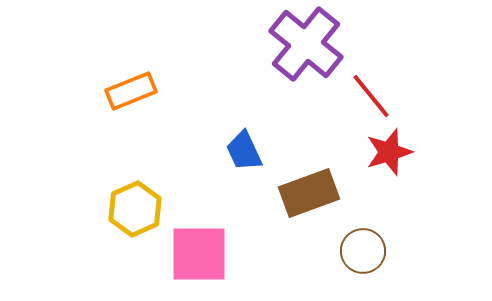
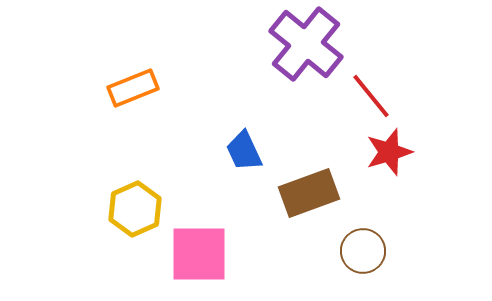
orange rectangle: moved 2 px right, 3 px up
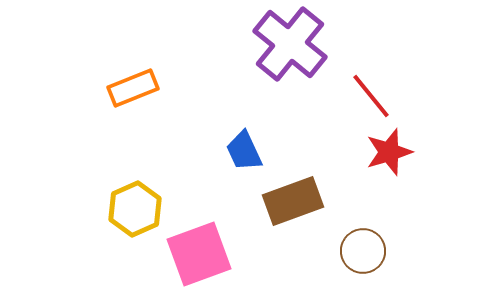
purple cross: moved 16 px left
brown rectangle: moved 16 px left, 8 px down
pink square: rotated 20 degrees counterclockwise
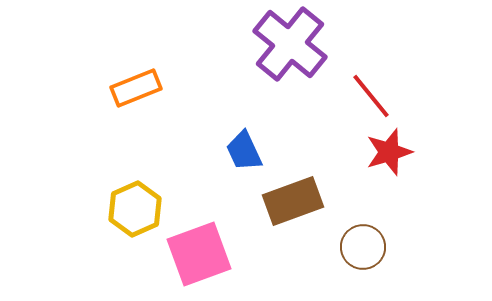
orange rectangle: moved 3 px right
brown circle: moved 4 px up
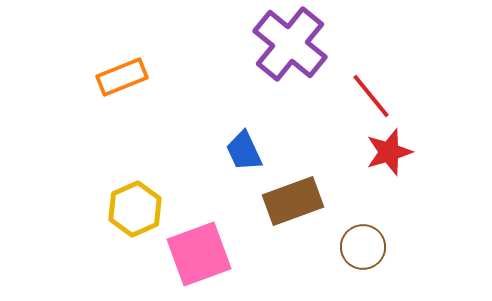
orange rectangle: moved 14 px left, 11 px up
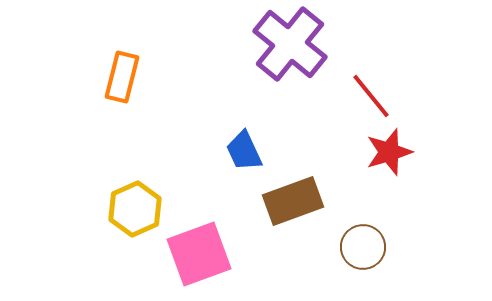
orange rectangle: rotated 54 degrees counterclockwise
